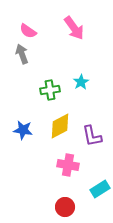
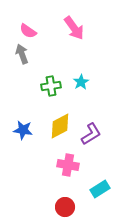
green cross: moved 1 px right, 4 px up
purple L-shape: moved 1 px left, 2 px up; rotated 110 degrees counterclockwise
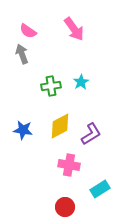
pink arrow: moved 1 px down
pink cross: moved 1 px right
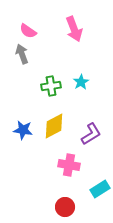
pink arrow: rotated 15 degrees clockwise
yellow diamond: moved 6 px left
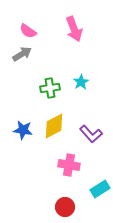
gray arrow: rotated 78 degrees clockwise
green cross: moved 1 px left, 2 px down
purple L-shape: rotated 80 degrees clockwise
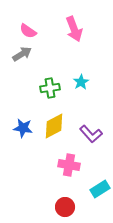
blue star: moved 2 px up
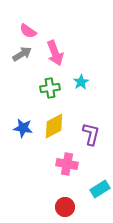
pink arrow: moved 19 px left, 24 px down
purple L-shape: rotated 125 degrees counterclockwise
pink cross: moved 2 px left, 1 px up
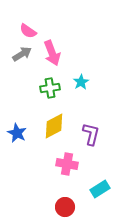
pink arrow: moved 3 px left
blue star: moved 6 px left, 5 px down; rotated 18 degrees clockwise
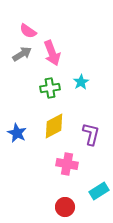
cyan rectangle: moved 1 px left, 2 px down
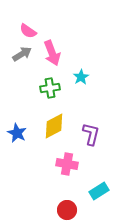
cyan star: moved 5 px up
red circle: moved 2 px right, 3 px down
